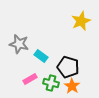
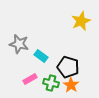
orange star: moved 1 px left, 1 px up
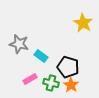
yellow star: moved 2 px right, 2 px down; rotated 18 degrees counterclockwise
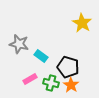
yellow star: moved 1 px left
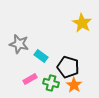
orange star: moved 3 px right
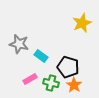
yellow star: rotated 18 degrees clockwise
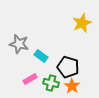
orange star: moved 2 px left, 1 px down
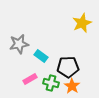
gray star: rotated 24 degrees counterclockwise
black pentagon: rotated 20 degrees counterclockwise
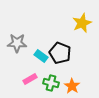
gray star: moved 2 px left, 1 px up; rotated 12 degrees clockwise
black pentagon: moved 8 px left, 14 px up; rotated 25 degrees clockwise
